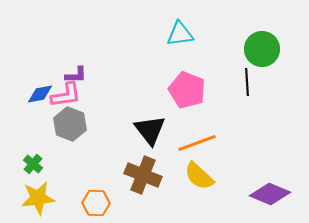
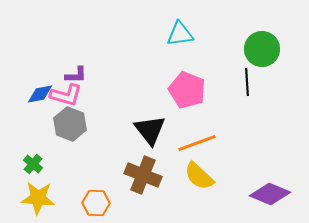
pink L-shape: rotated 24 degrees clockwise
yellow star: rotated 12 degrees clockwise
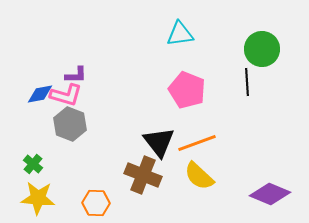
black triangle: moved 9 px right, 12 px down
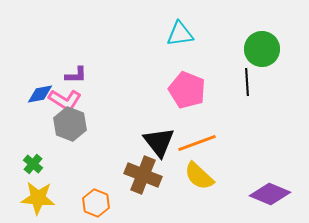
pink L-shape: moved 1 px left, 5 px down; rotated 16 degrees clockwise
orange hexagon: rotated 20 degrees clockwise
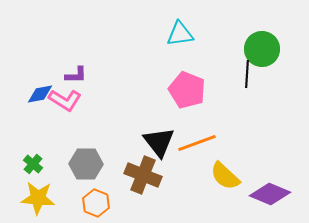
black line: moved 8 px up; rotated 8 degrees clockwise
gray hexagon: moved 16 px right, 40 px down; rotated 20 degrees counterclockwise
yellow semicircle: moved 26 px right
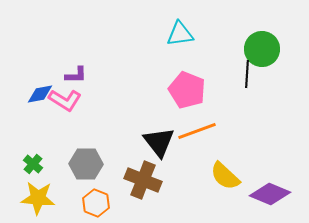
orange line: moved 12 px up
brown cross: moved 5 px down
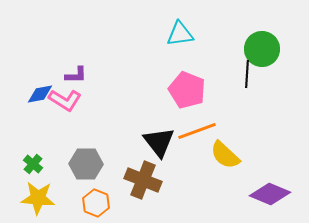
yellow semicircle: moved 21 px up
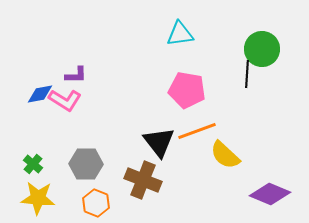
pink pentagon: rotated 12 degrees counterclockwise
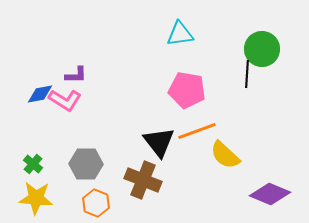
yellow star: moved 2 px left
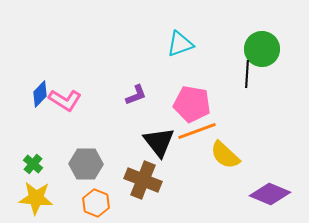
cyan triangle: moved 10 px down; rotated 12 degrees counterclockwise
purple L-shape: moved 60 px right, 20 px down; rotated 20 degrees counterclockwise
pink pentagon: moved 5 px right, 14 px down
blue diamond: rotated 36 degrees counterclockwise
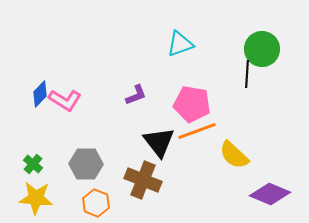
yellow semicircle: moved 9 px right
